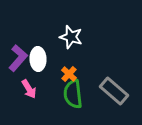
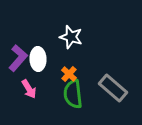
gray rectangle: moved 1 px left, 3 px up
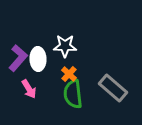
white star: moved 6 px left, 9 px down; rotated 15 degrees counterclockwise
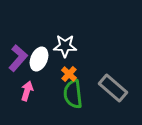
white ellipse: moved 1 px right; rotated 25 degrees clockwise
pink arrow: moved 2 px left, 2 px down; rotated 132 degrees counterclockwise
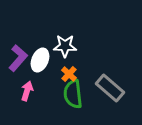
white ellipse: moved 1 px right, 1 px down
gray rectangle: moved 3 px left
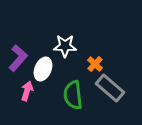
white ellipse: moved 3 px right, 9 px down
orange cross: moved 26 px right, 10 px up
green semicircle: moved 1 px down
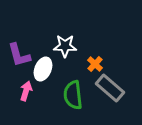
purple L-shape: moved 1 px right, 3 px up; rotated 124 degrees clockwise
pink arrow: moved 1 px left
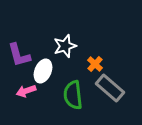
white star: rotated 20 degrees counterclockwise
white ellipse: moved 2 px down
pink arrow: rotated 126 degrees counterclockwise
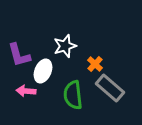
pink arrow: rotated 24 degrees clockwise
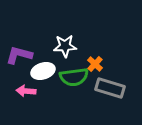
white star: rotated 15 degrees clockwise
purple L-shape: rotated 120 degrees clockwise
white ellipse: rotated 50 degrees clockwise
gray rectangle: rotated 24 degrees counterclockwise
green semicircle: moved 1 px right, 18 px up; rotated 92 degrees counterclockwise
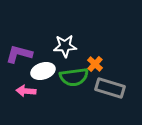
purple L-shape: moved 1 px up
